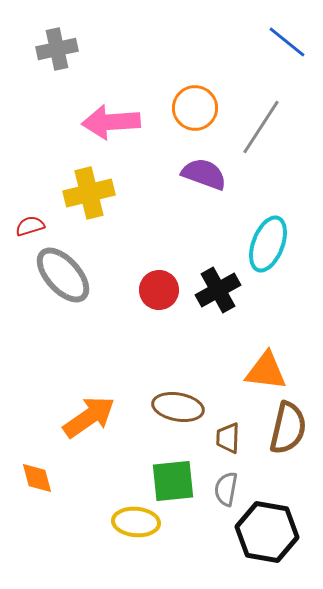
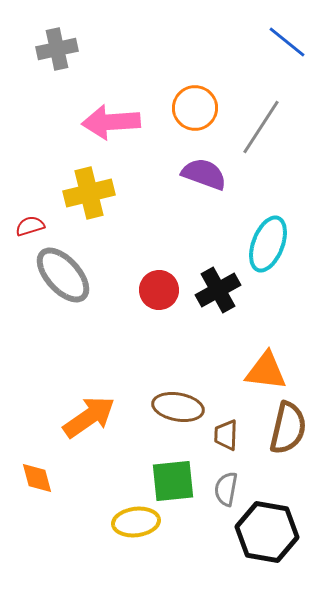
brown trapezoid: moved 2 px left, 3 px up
yellow ellipse: rotated 12 degrees counterclockwise
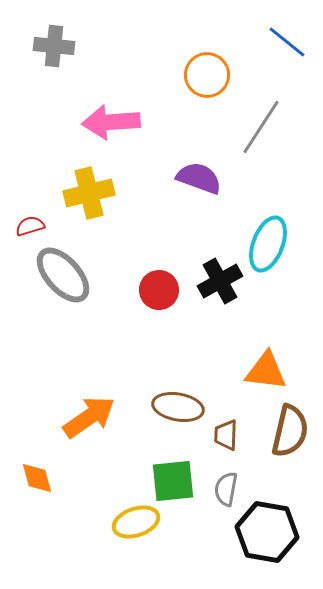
gray cross: moved 3 px left, 3 px up; rotated 18 degrees clockwise
orange circle: moved 12 px right, 33 px up
purple semicircle: moved 5 px left, 4 px down
black cross: moved 2 px right, 9 px up
brown semicircle: moved 2 px right, 3 px down
yellow ellipse: rotated 12 degrees counterclockwise
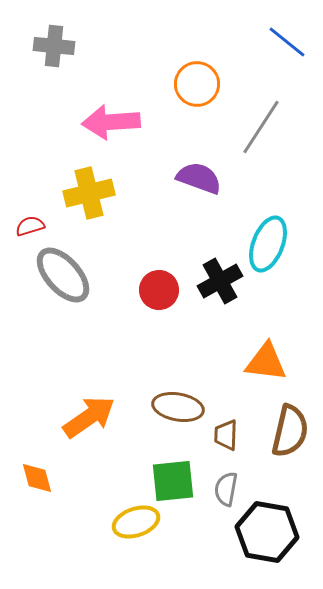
orange circle: moved 10 px left, 9 px down
orange triangle: moved 9 px up
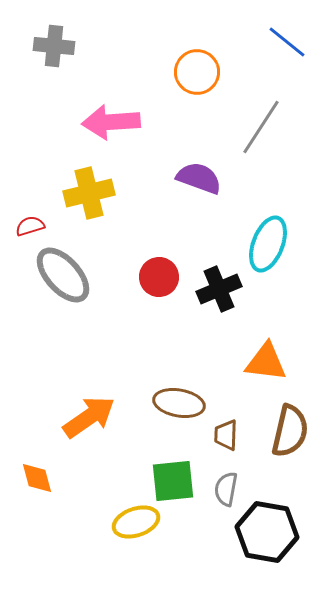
orange circle: moved 12 px up
black cross: moved 1 px left, 8 px down; rotated 6 degrees clockwise
red circle: moved 13 px up
brown ellipse: moved 1 px right, 4 px up
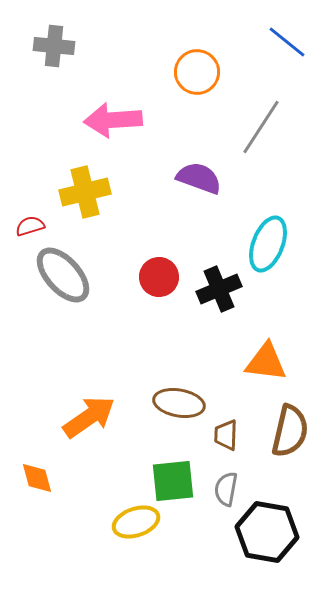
pink arrow: moved 2 px right, 2 px up
yellow cross: moved 4 px left, 1 px up
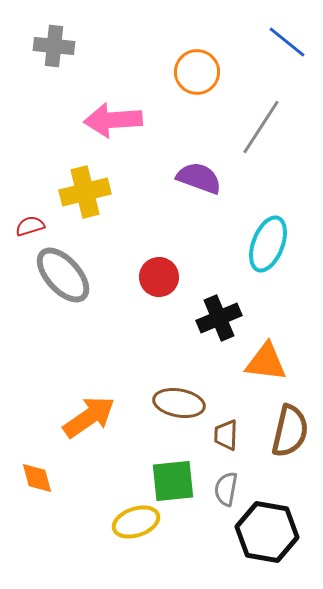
black cross: moved 29 px down
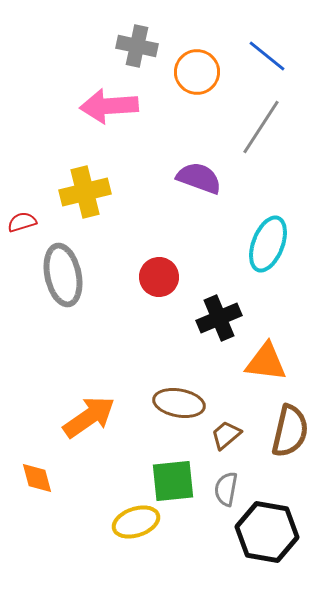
blue line: moved 20 px left, 14 px down
gray cross: moved 83 px right; rotated 6 degrees clockwise
pink arrow: moved 4 px left, 14 px up
red semicircle: moved 8 px left, 4 px up
gray ellipse: rotated 30 degrees clockwise
brown trapezoid: rotated 48 degrees clockwise
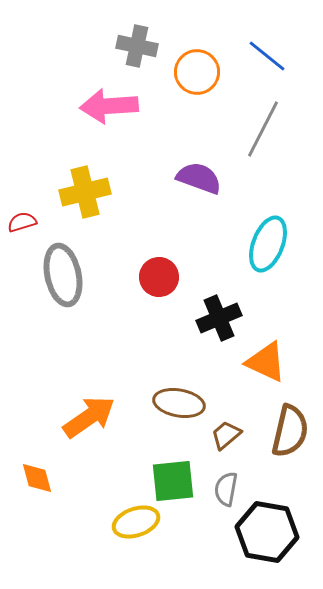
gray line: moved 2 px right, 2 px down; rotated 6 degrees counterclockwise
orange triangle: rotated 18 degrees clockwise
